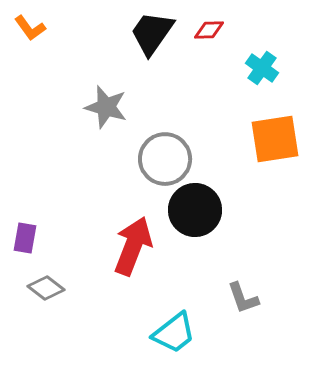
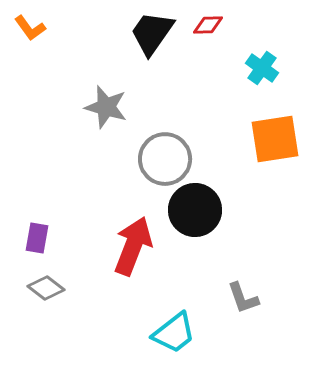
red diamond: moved 1 px left, 5 px up
purple rectangle: moved 12 px right
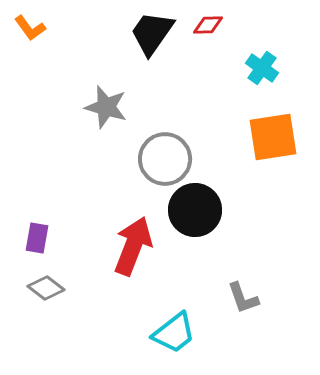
orange square: moved 2 px left, 2 px up
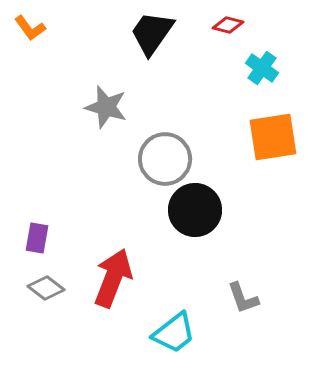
red diamond: moved 20 px right; rotated 16 degrees clockwise
red arrow: moved 20 px left, 32 px down
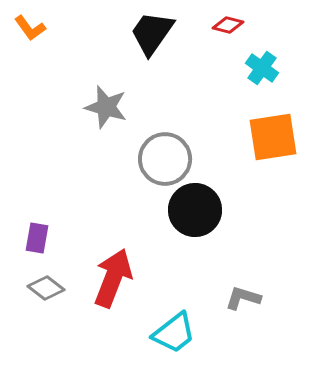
gray L-shape: rotated 126 degrees clockwise
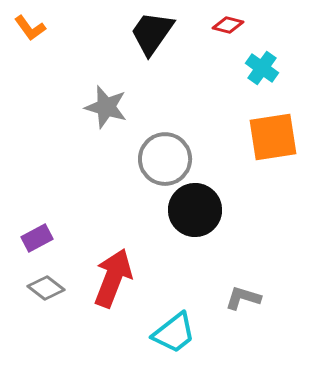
purple rectangle: rotated 52 degrees clockwise
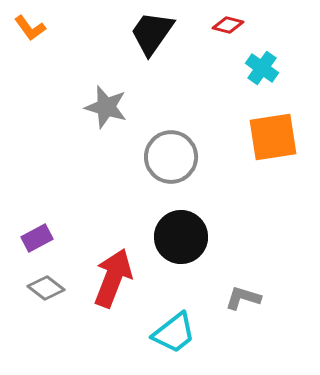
gray circle: moved 6 px right, 2 px up
black circle: moved 14 px left, 27 px down
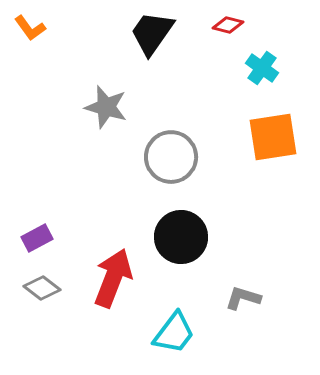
gray diamond: moved 4 px left
cyan trapezoid: rotated 15 degrees counterclockwise
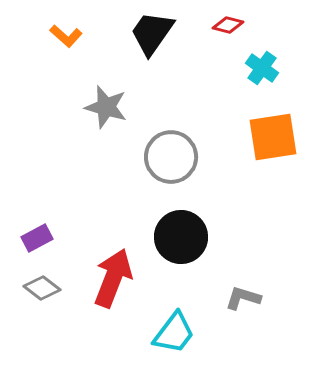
orange L-shape: moved 36 px right, 8 px down; rotated 12 degrees counterclockwise
